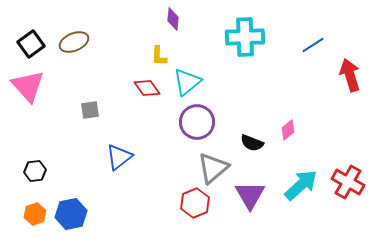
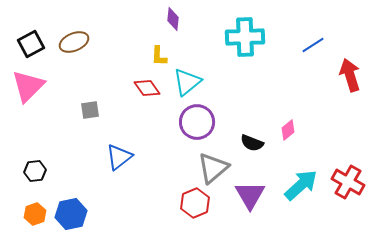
black square: rotated 8 degrees clockwise
pink triangle: rotated 27 degrees clockwise
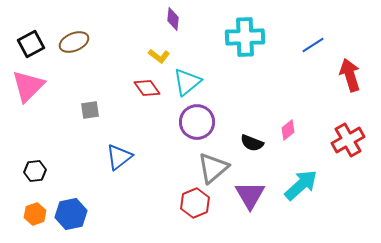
yellow L-shape: rotated 55 degrees counterclockwise
red cross: moved 42 px up; rotated 32 degrees clockwise
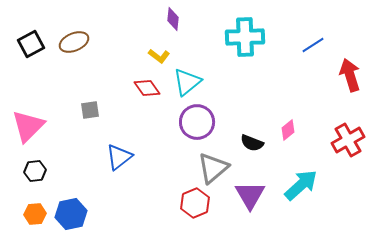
pink triangle: moved 40 px down
orange hexagon: rotated 15 degrees clockwise
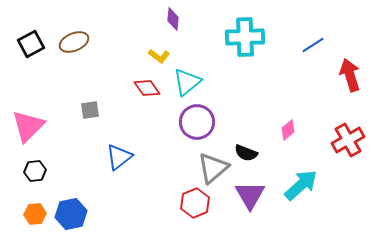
black semicircle: moved 6 px left, 10 px down
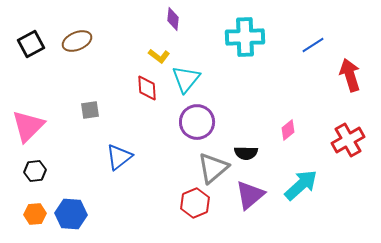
brown ellipse: moved 3 px right, 1 px up
cyan triangle: moved 1 px left, 3 px up; rotated 12 degrees counterclockwise
red diamond: rotated 32 degrees clockwise
black semicircle: rotated 20 degrees counterclockwise
purple triangle: rotated 20 degrees clockwise
blue hexagon: rotated 16 degrees clockwise
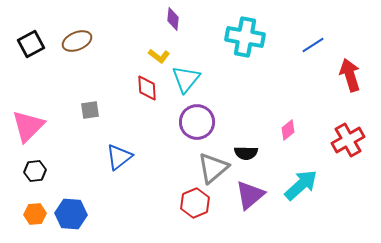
cyan cross: rotated 12 degrees clockwise
